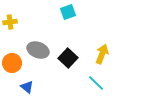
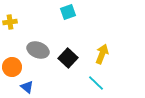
orange circle: moved 4 px down
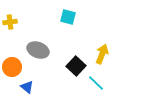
cyan square: moved 5 px down; rotated 35 degrees clockwise
black square: moved 8 px right, 8 px down
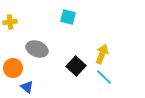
gray ellipse: moved 1 px left, 1 px up
orange circle: moved 1 px right, 1 px down
cyan line: moved 8 px right, 6 px up
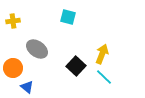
yellow cross: moved 3 px right, 1 px up
gray ellipse: rotated 15 degrees clockwise
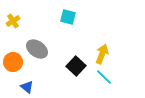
yellow cross: rotated 24 degrees counterclockwise
orange circle: moved 6 px up
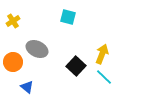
gray ellipse: rotated 10 degrees counterclockwise
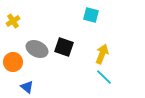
cyan square: moved 23 px right, 2 px up
black square: moved 12 px left, 19 px up; rotated 24 degrees counterclockwise
